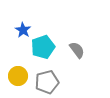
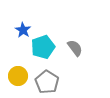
gray semicircle: moved 2 px left, 2 px up
gray pentagon: rotated 25 degrees counterclockwise
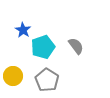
gray semicircle: moved 1 px right, 2 px up
yellow circle: moved 5 px left
gray pentagon: moved 2 px up
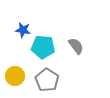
blue star: rotated 21 degrees counterclockwise
cyan pentagon: rotated 25 degrees clockwise
yellow circle: moved 2 px right
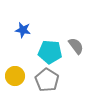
cyan pentagon: moved 7 px right, 5 px down
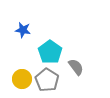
gray semicircle: moved 21 px down
cyan pentagon: rotated 30 degrees clockwise
yellow circle: moved 7 px right, 3 px down
